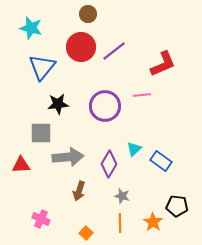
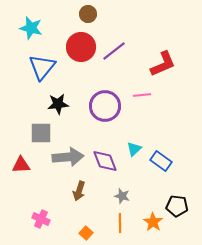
purple diamond: moved 4 px left, 3 px up; rotated 52 degrees counterclockwise
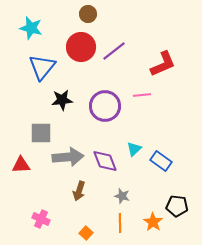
black star: moved 4 px right, 4 px up
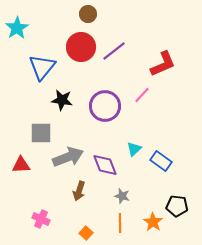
cyan star: moved 14 px left; rotated 25 degrees clockwise
pink line: rotated 42 degrees counterclockwise
black star: rotated 15 degrees clockwise
gray arrow: rotated 16 degrees counterclockwise
purple diamond: moved 4 px down
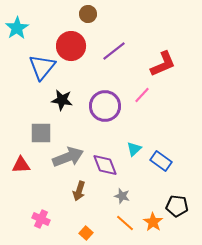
red circle: moved 10 px left, 1 px up
orange line: moved 5 px right; rotated 48 degrees counterclockwise
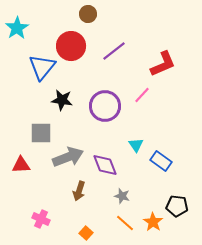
cyan triangle: moved 2 px right, 4 px up; rotated 21 degrees counterclockwise
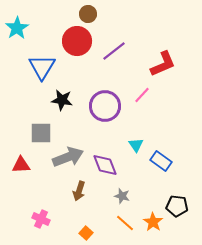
red circle: moved 6 px right, 5 px up
blue triangle: rotated 8 degrees counterclockwise
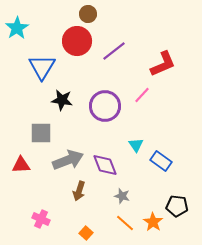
gray arrow: moved 3 px down
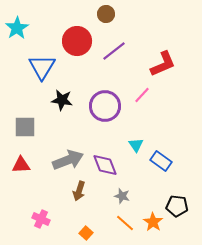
brown circle: moved 18 px right
gray square: moved 16 px left, 6 px up
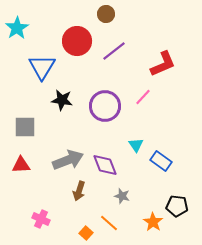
pink line: moved 1 px right, 2 px down
orange line: moved 16 px left
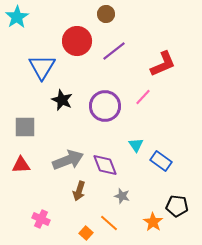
cyan star: moved 11 px up
black star: rotated 15 degrees clockwise
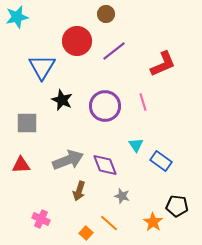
cyan star: rotated 20 degrees clockwise
pink line: moved 5 px down; rotated 60 degrees counterclockwise
gray square: moved 2 px right, 4 px up
